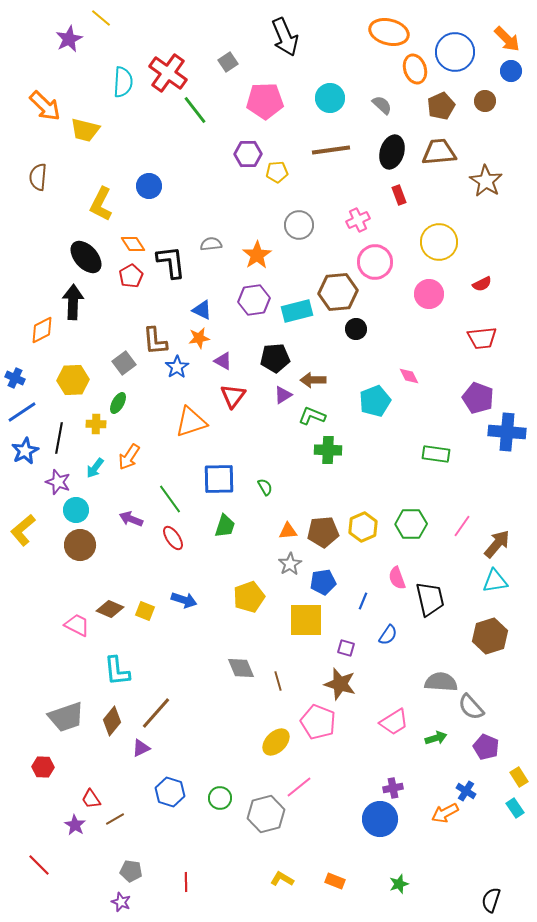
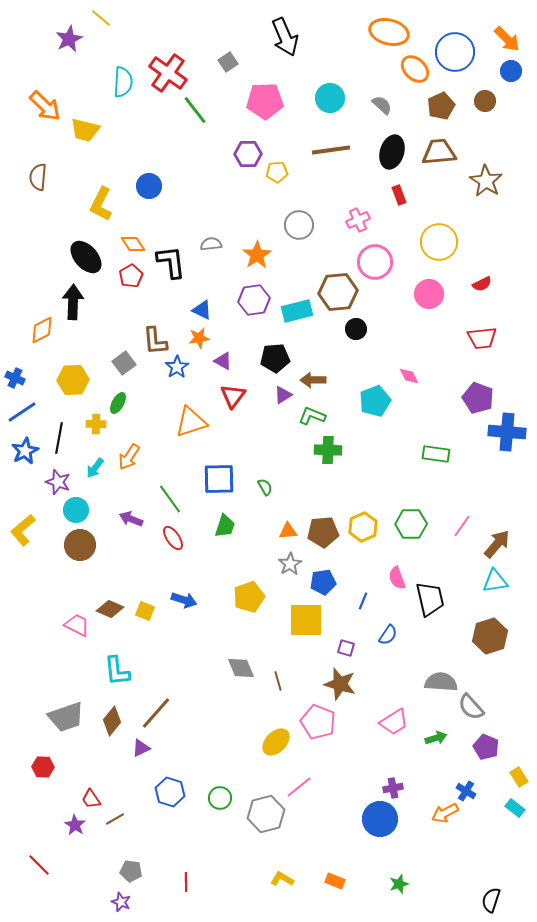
orange ellipse at (415, 69): rotated 28 degrees counterclockwise
cyan rectangle at (515, 808): rotated 18 degrees counterclockwise
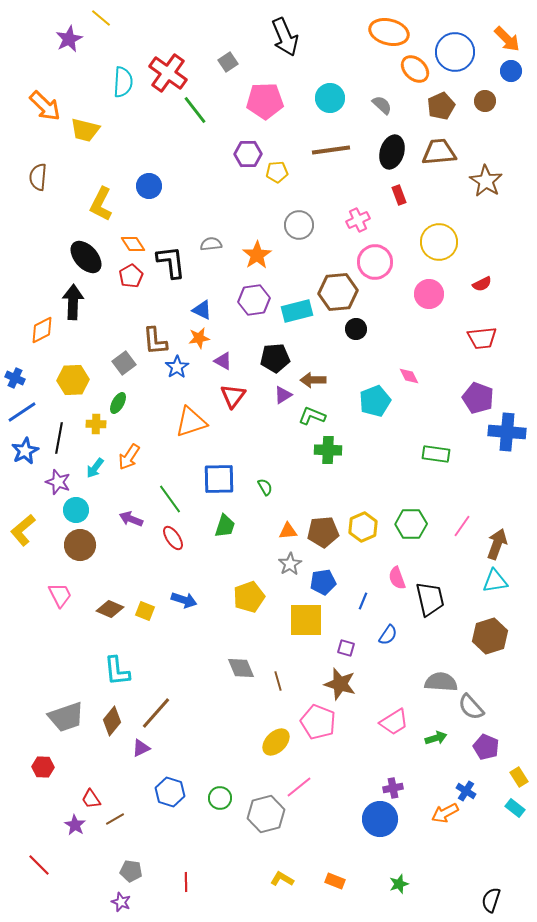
brown arrow at (497, 544): rotated 20 degrees counterclockwise
pink trapezoid at (77, 625): moved 17 px left, 30 px up; rotated 36 degrees clockwise
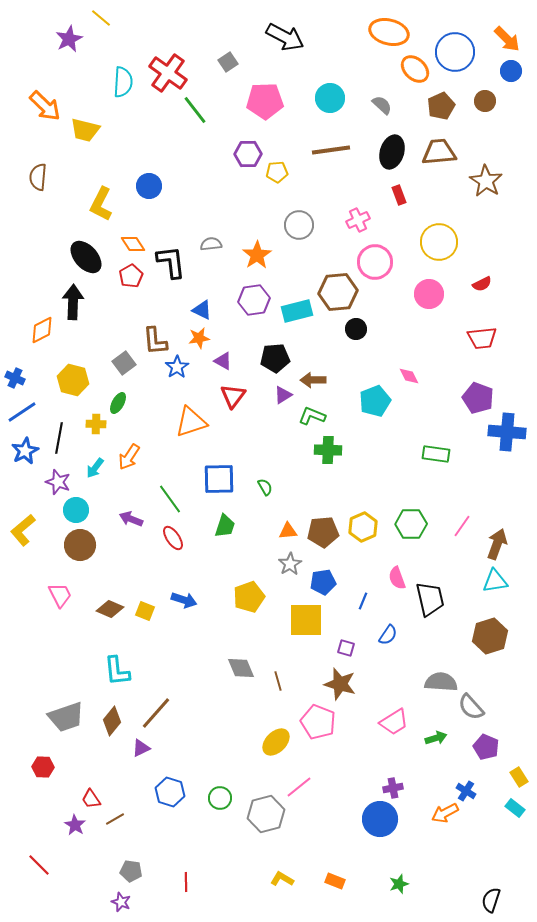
black arrow at (285, 37): rotated 39 degrees counterclockwise
yellow hexagon at (73, 380): rotated 16 degrees clockwise
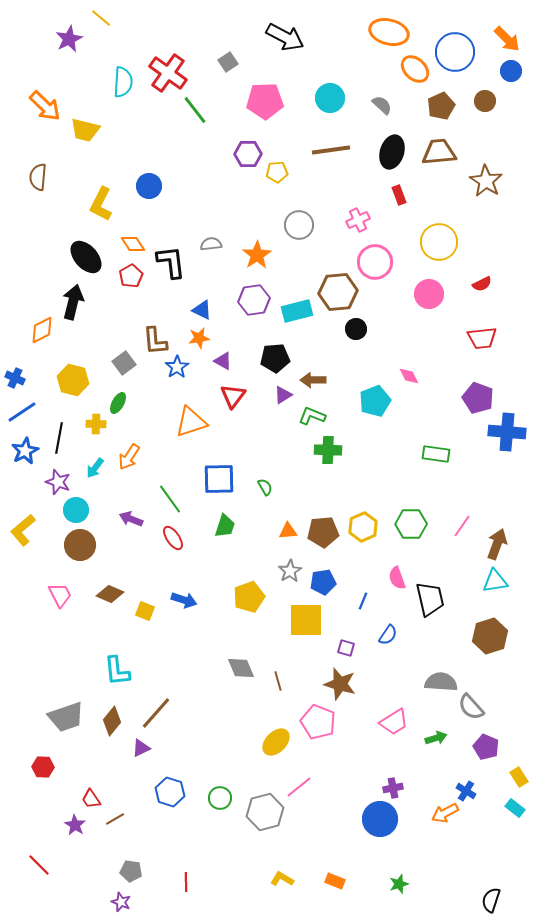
black arrow at (73, 302): rotated 12 degrees clockwise
gray star at (290, 564): moved 7 px down
brown diamond at (110, 609): moved 15 px up
gray hexagon at (266, 814): moved 1 px left, 2 px up
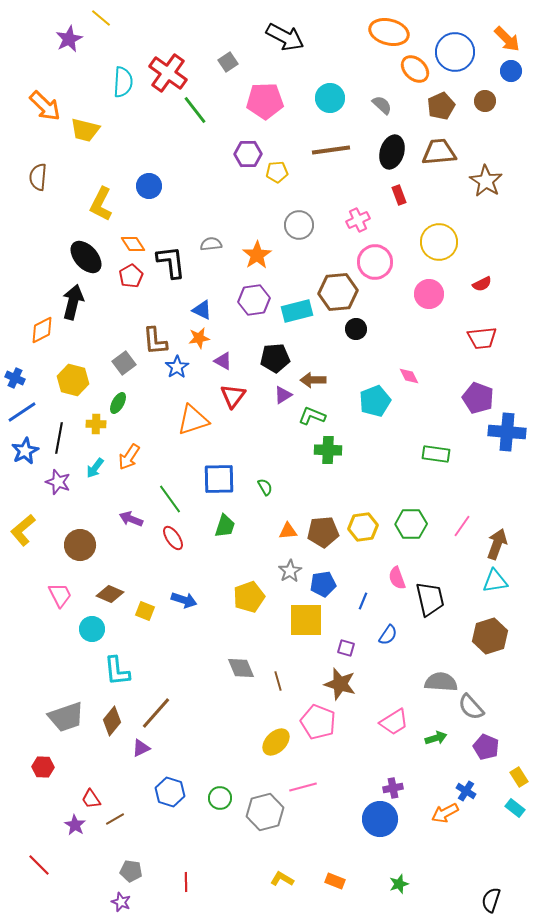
orange triangle at (191, 422): moved 2 px right, 2 px up
cyan circle at (76, 510): moved 16 px right, 119 px down
yellow hexagon at (363, 527): rotated 16 degrees clockwise
blue pentagon at (323, 582): moved 2 px down
pink line at (299, 787): moved 4 px right; rotated 24 degrees clockwise
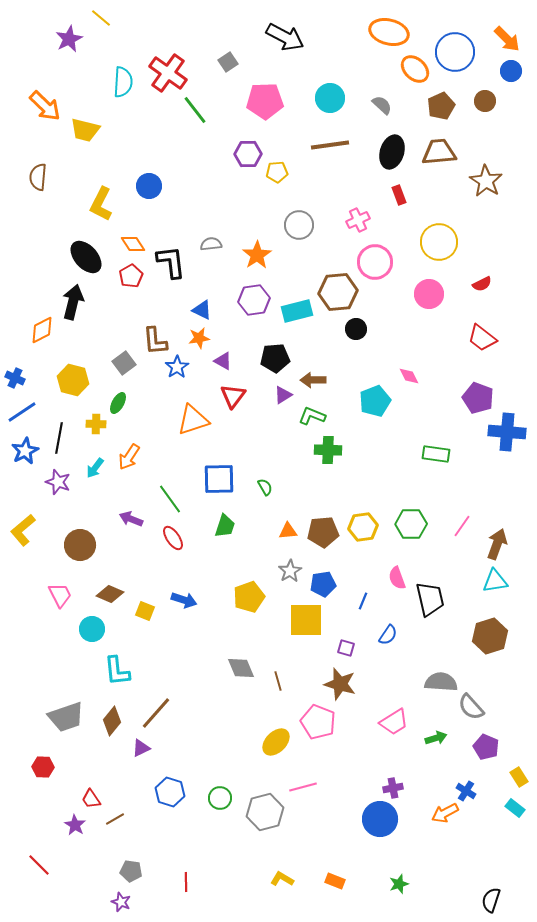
brown line at (331, 150): moved 1 px left, 5 px up
red trapezoid at (482, 338): rotated 44 degrees clockwise
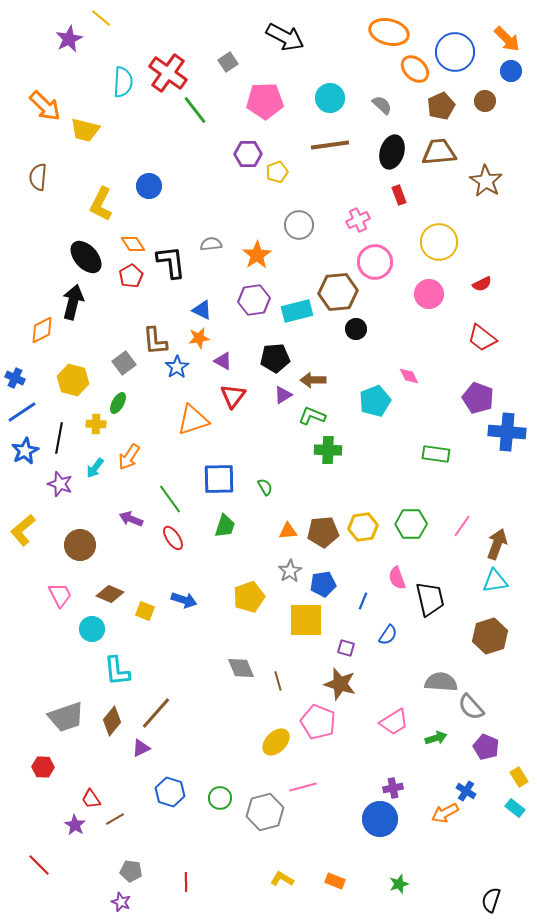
yellow pentagon at (277, 172): rotated 15 degrees counterclockwise
purple star at (58, 482): moved 2 px right, 2 px down
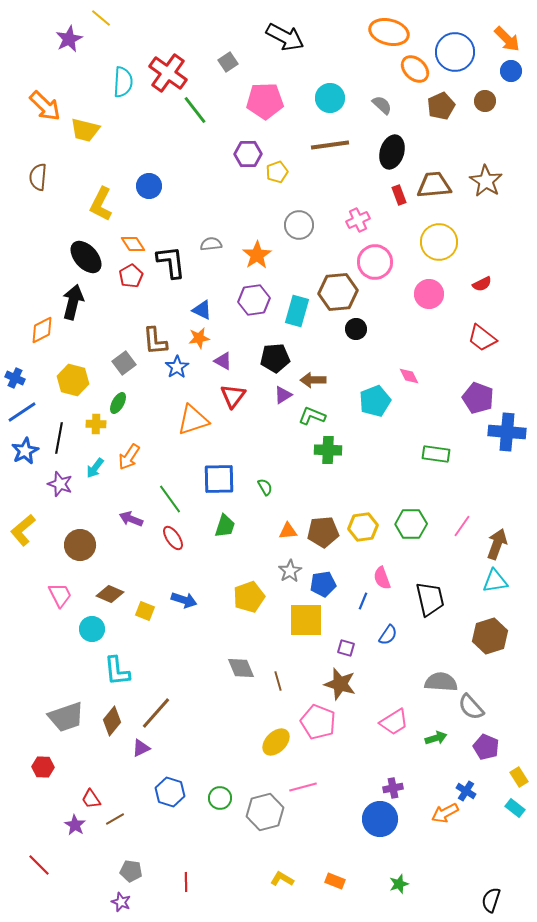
brown trapezoid at (439, 152): moved 5 px left, 33 px down
cyan rectangle at (297, 311): rotated 60 degrees counterclockwise
pink semicircle at (397, 578): moved 15 px left
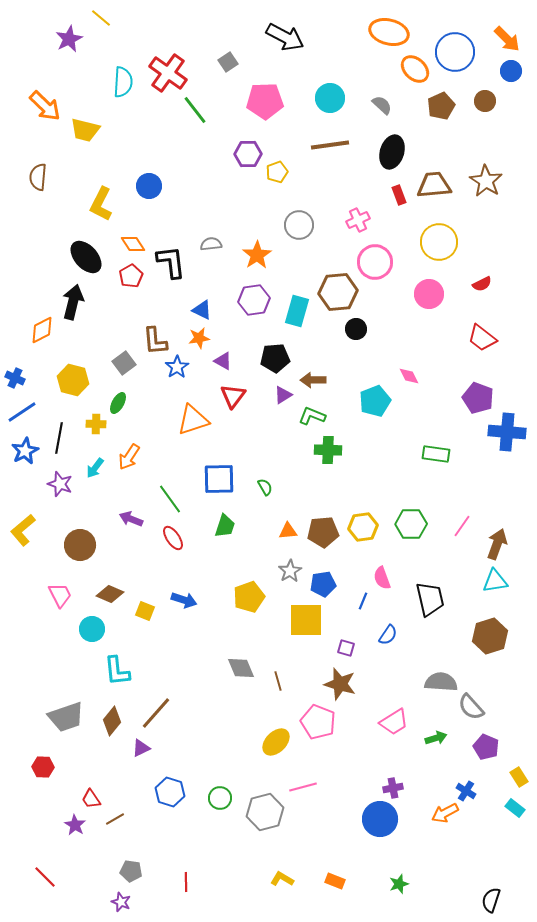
red line at (39, 865): moved 6 px right, 12 px down
